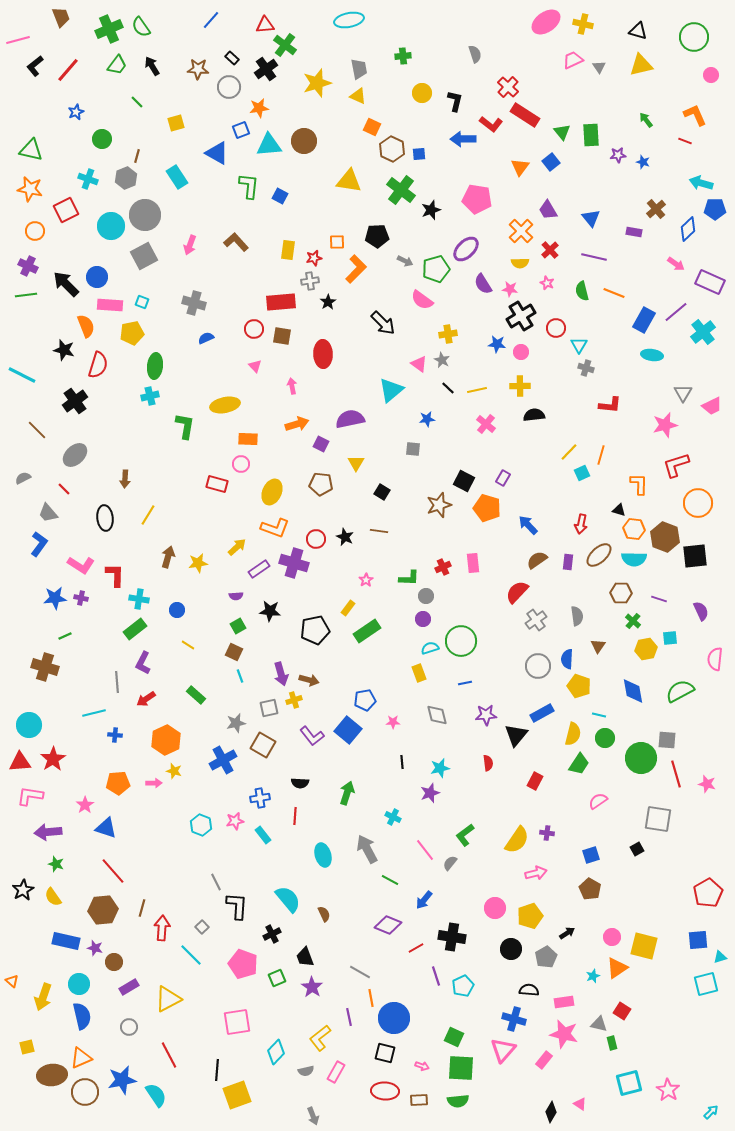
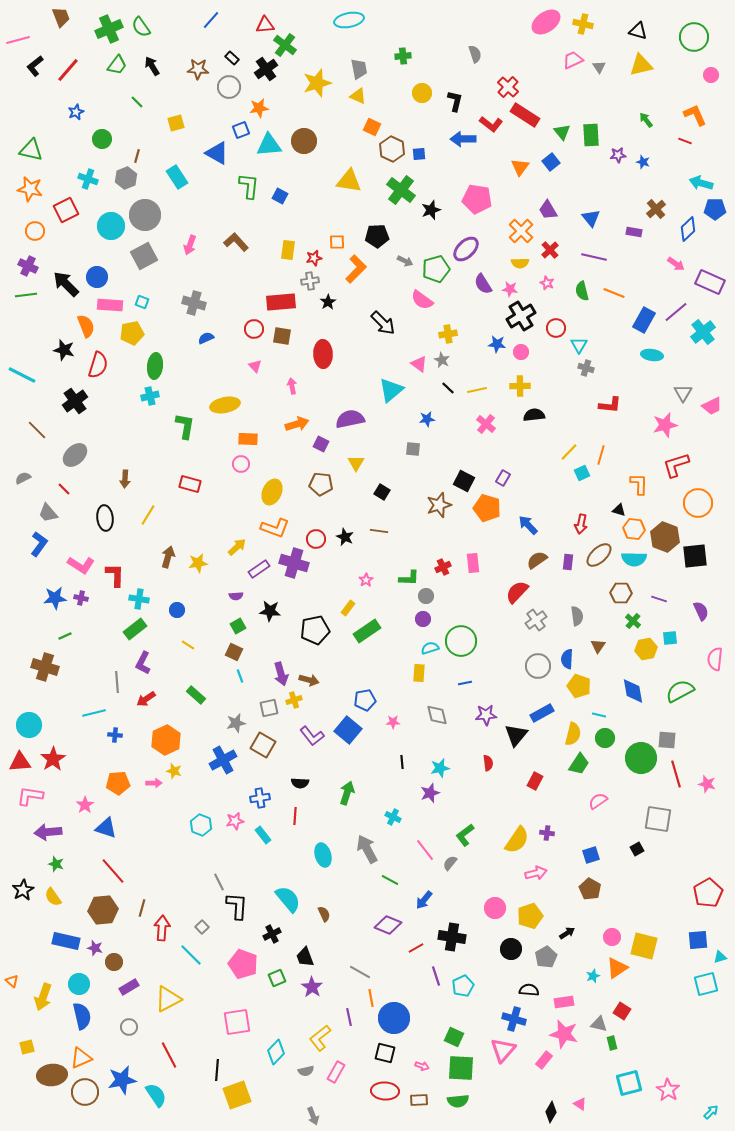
red rectangle at (217, 484): moved 27 px left
yellow rectangle at (419, 673): rotated 24 degrees clockwise
gray line at (216, 882): moved 3 px right
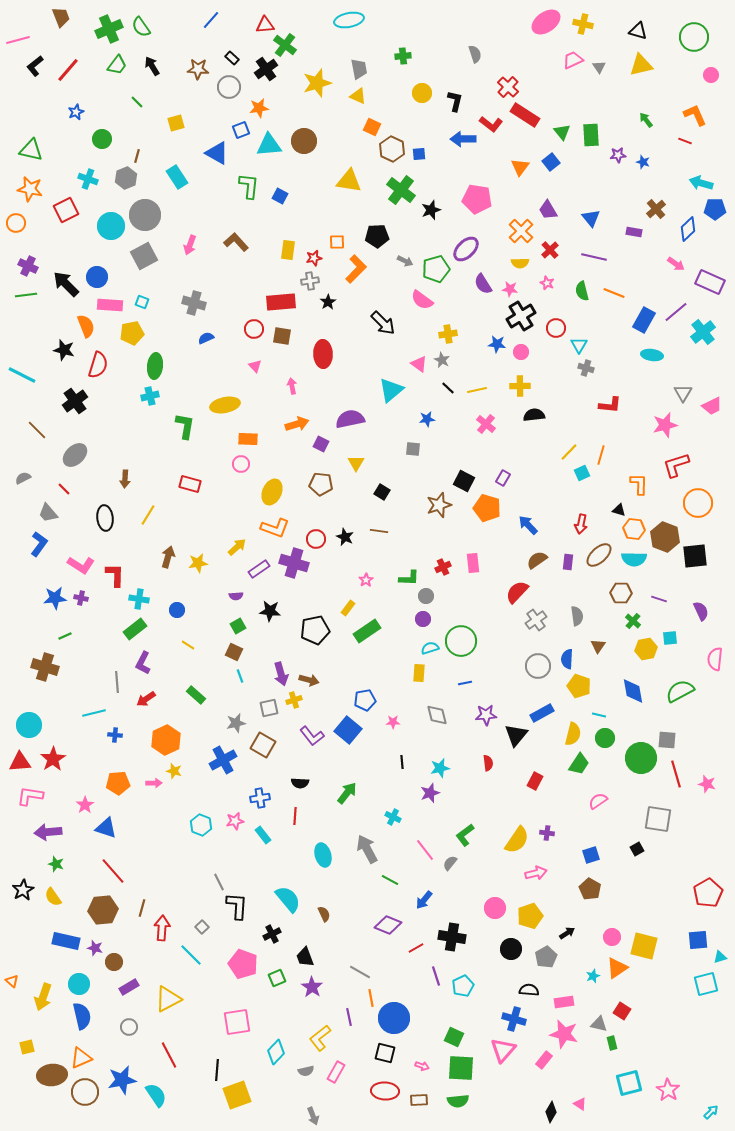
orange circle at (35, 231): moved 19 px left, 8 px up
green arrow at (347, 793): rotated 20 degrees clockwise
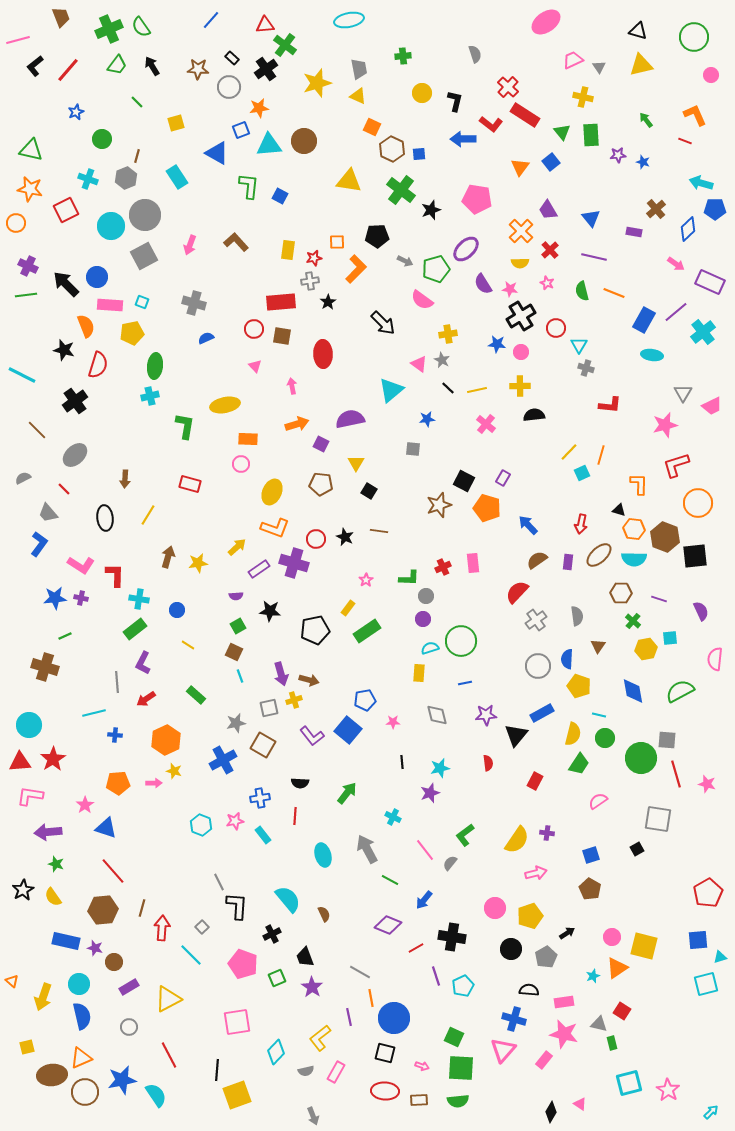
yellow cross at (583, 24): moved 73 px down
black square at (382, 492): moved 13 px left, 1 px up
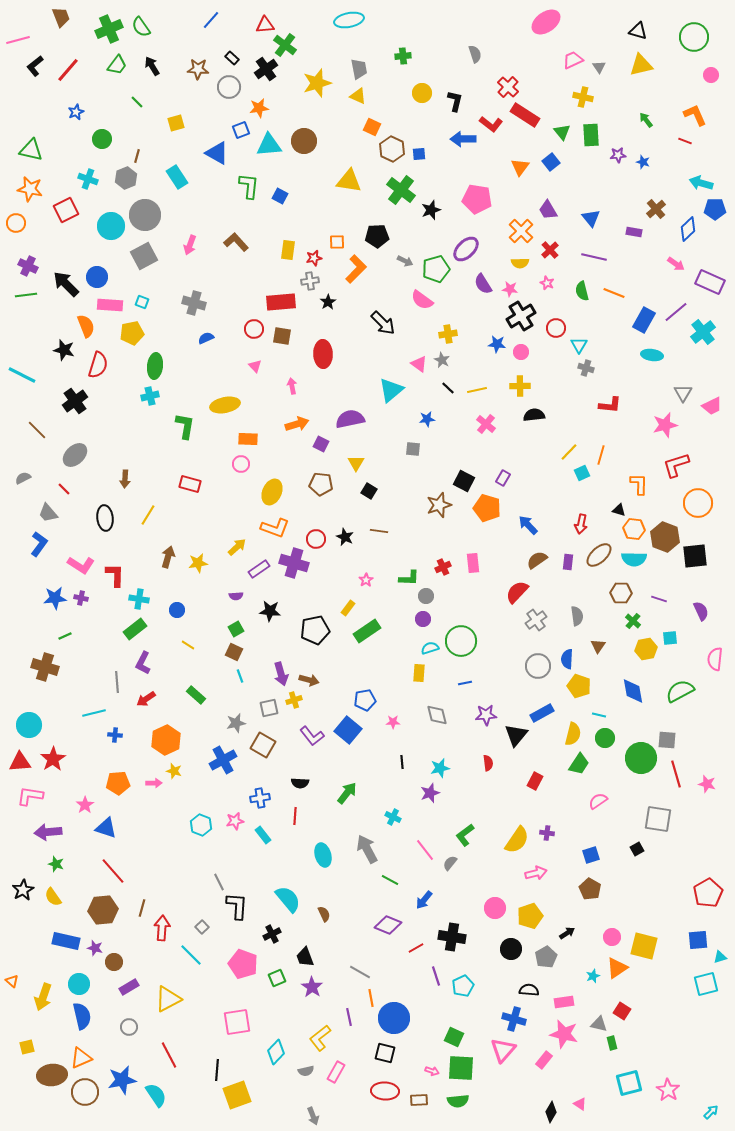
green square at (238, 626): moved 2 px left, 3 px down
pink arrow at (422, 1066): moved 10 px right, 5 px down
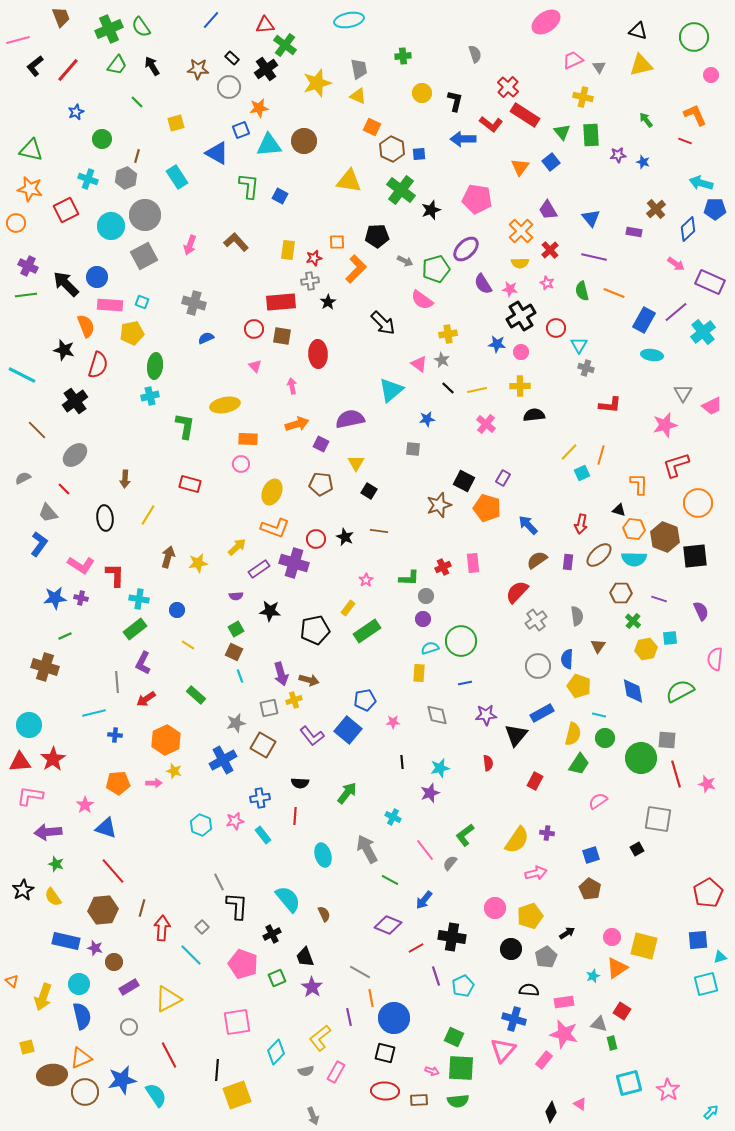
red ellipse at (323, 354): moved 5 px left
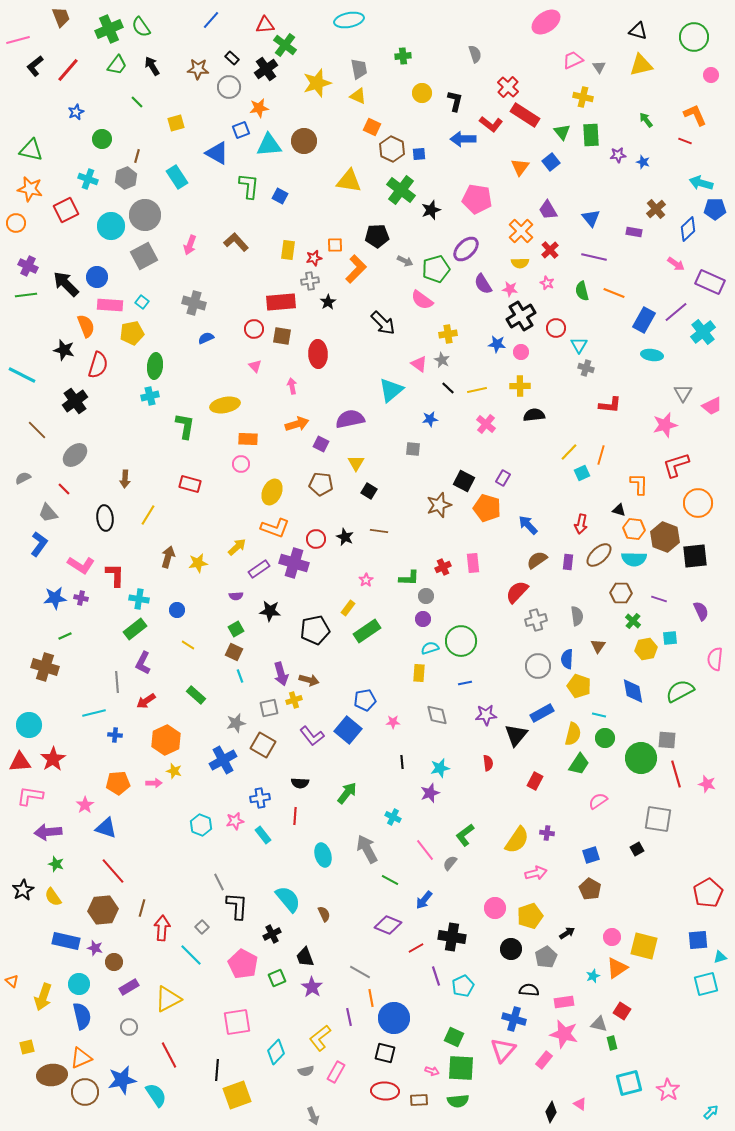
orange square at (337, 242): moved 2 px left, 3 px down
cyan square at (142, 302): rotated 16 degrees clockwise
blue star at (427, 419): moved 3 px right
gray cross at (536, 620): rotated 20 degrees clockwise
red arrow at (146, 699): moved 2 px down
pink pentagon at (243, 964): rotated 8 degrees clockwise
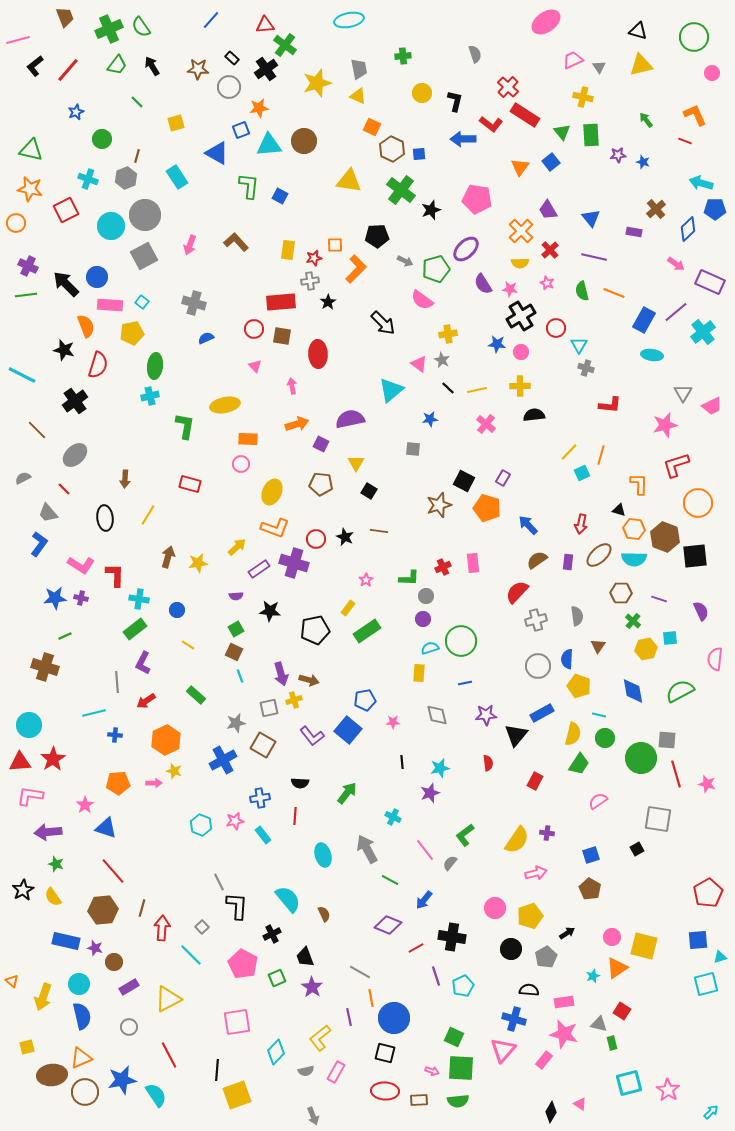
brown trapezoid at (61, 17): moved 4 px right
pink circle at (711, 75): moved 1 px right, 2 px up
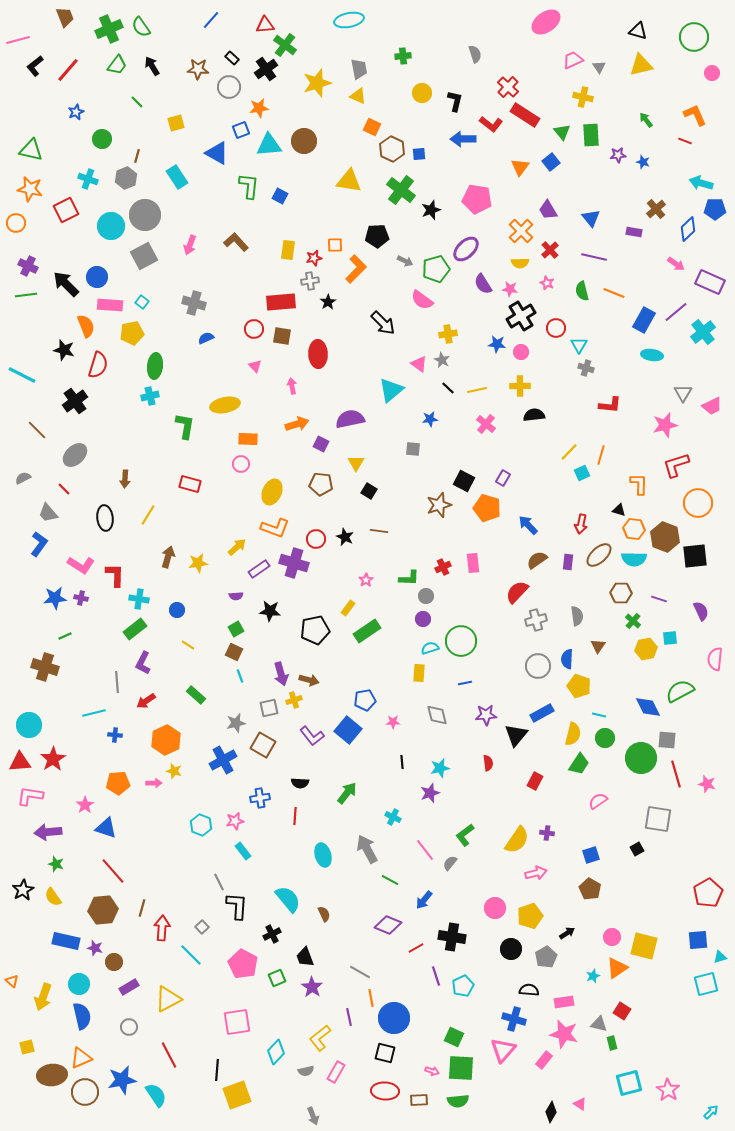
blue diamond at (633, 691): moved 15 px right, 16 px down; rotated 16 degrees counterclockwise
cyan rectangle at (263, 835): moved 20 px left, 16 px down
